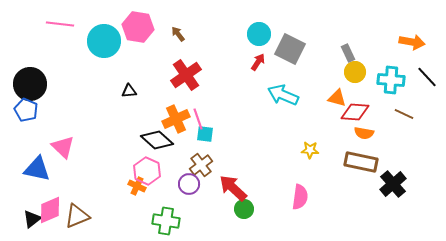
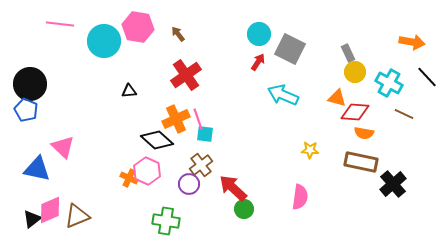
cyan cross at (391, 80): moved 2 px left, 3 px down; rotated 24 degrees clockwise
orange cross at (137, 186): moved 8 px left, 8 px up
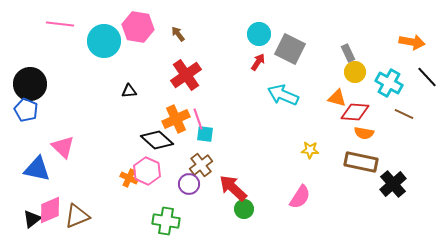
pink semicircle at (300, 197): rotated 25 degrees clockwise
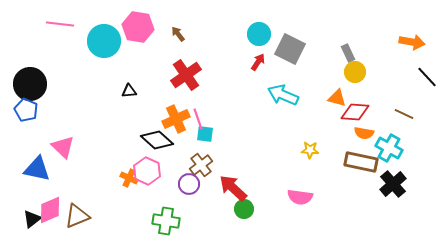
cyan cross at (389, 83): moved 65 px down
pink semicircle at (300, 197): rotated 65 degrees clockwise
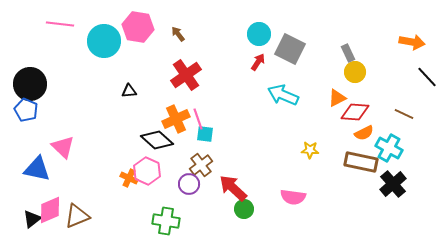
orange triangle at (337, 98): rotated 42 degrees counterclockwise
orange semicircle at (364, 133): rotated 36 degrees counterclockwise
pink semicircle at (300, 197): moved 7 px left
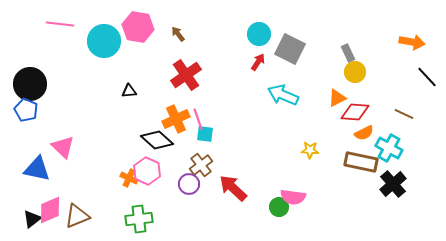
green circle at (244, 209): moved 35 px right, 2 px up
green cross at (166, 221): moved 27 px left, 2 px up; rotated 16 degrees counterclockwise
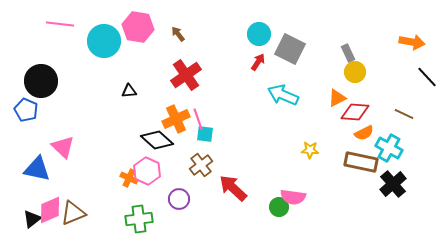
black circle at (30, 84): moved 11 px right, 3 px up
purple circle at (189, 184): moved 10 px left, 15 px down
brown triangle at (77, 216): moved 4 px left, 3 px up
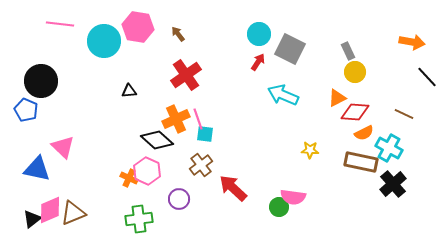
gray rectangle at (348, 53): moved 2 px up
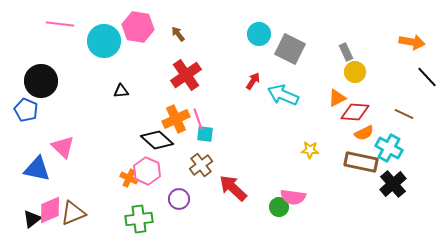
gray rectangle at (348, 51): moved 2 px left, 1 px down
red arrow at (258, 62): moved 5 px left, 19 px down
black triangle at (129, 91): moved 8 px left
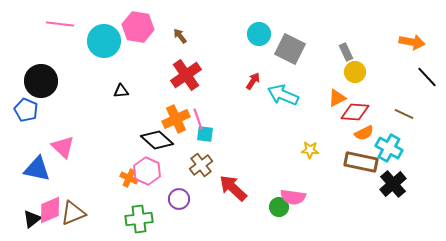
brown arrow at (178, 34): moved 2 px right, 2 px down
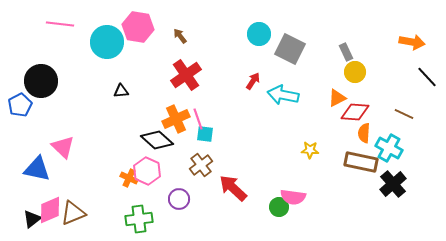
cyan circle at (104, 41): moved 3 px right, 1 px down
cyan arrow at (283, 95): rotated 12 degrees counterclockwise
blue pentagon at (26, 110): moved 6 px left, 5 px up; rotated 20 degrees clockwise
orange semicircle at (364, 133): rotated 120 degrees clockwise
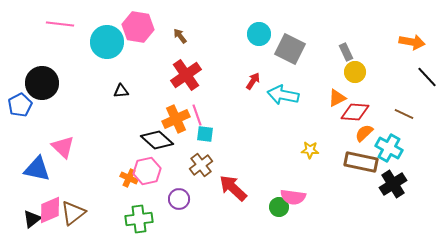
black circle at (41, 81): moved 1 px right, 2 px down
pink line at (198, 119): moved 1 px left, 4 px up
orange semicircle at (364, 133): rotated 42 degrees clockwise
pink hexagon at (147, 171): rotated 24 degrees clockwise
black cross at (393, 184): rotated 8 degrees clockwise
brown triangle at (73, 213): rotated 16 degrees counterclockwise
